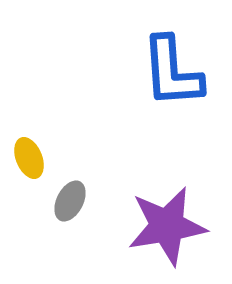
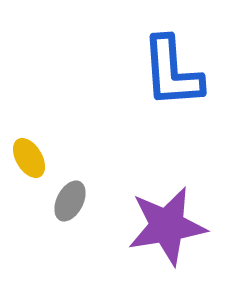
yellow ellipse: rotated 9 degrees counterclockwise
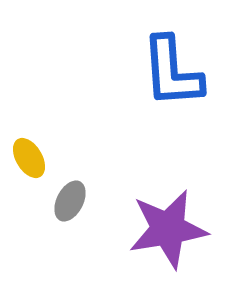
purple star: moved 1 px right, 3 px down
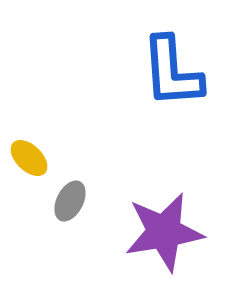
yellow ellipse: rotated 15 degrees counterclockwise
purple star: moved 4 px left, 3 px down
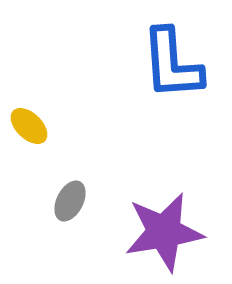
blue L-shape: moved 8 px up
yellow ellipse: moved 32 px up
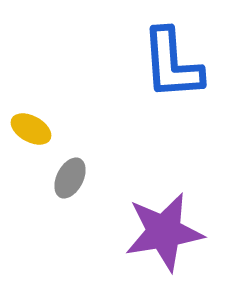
yellow ellipse: moved 2 px right, 3 px down; rotated 15 degrees counterclockwise
gray ellipse: moved 23 px up
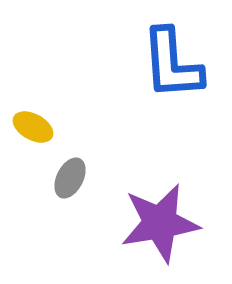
yellow ellipse: moved 2 px right, 2 px up
purple star: moved 4 px left, 9 px up
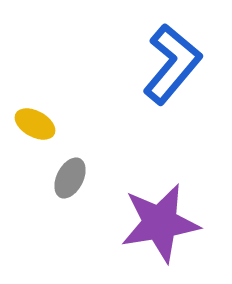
blue L-shape: rotated 136 degrees counterclockwise
yellow ellipse: moved 2 px right, 3 px up
